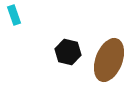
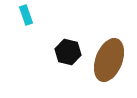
cyan rectangle: moved 12 px right
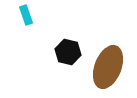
brown ellipse: moved 1 px left, 7 px down
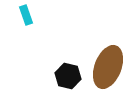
black hexagon: moved 24 px down
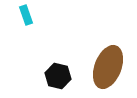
black hexagon: moved 10 px left
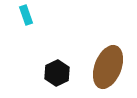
black hexagon: moved 1 px left, 3 px up; rotated 20 degrees clockwise
